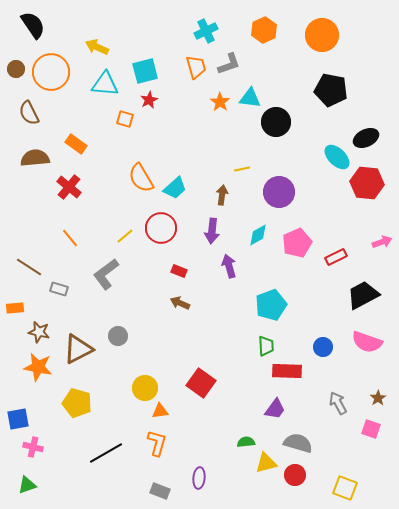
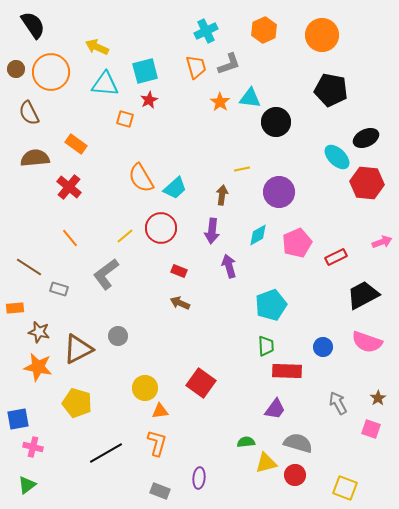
green triangle at (27, 485): rotated 18 degrees counterclockwise
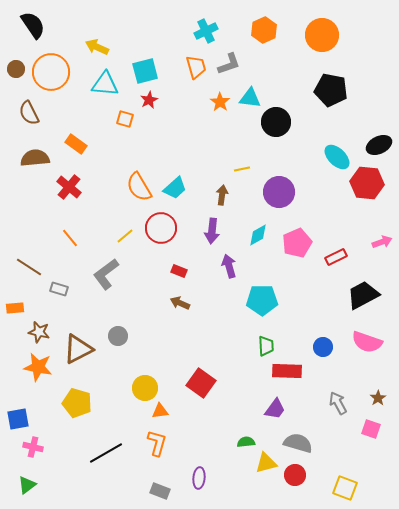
black ellipse at (366, 138): moved 13 px right, 7 px down
orange semicircle at (141, 178): moved 2 px left, 9 px down
cyan pentagon at (271, 305): moved 9 px left, 5 px up; rotated 20 degrees clockwise
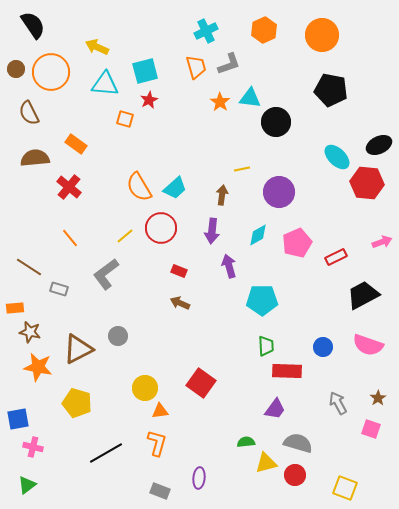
brown star at (39, 332): moved 9 px left
pink semicircle at (367, 342): moved 1 px right, 3 px down
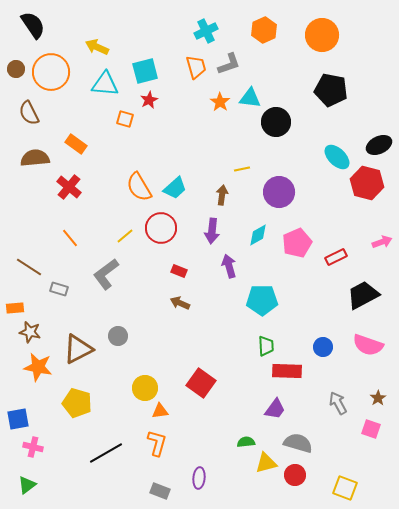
red hexagon at (367, 183): rotated 8 degrees clockwise
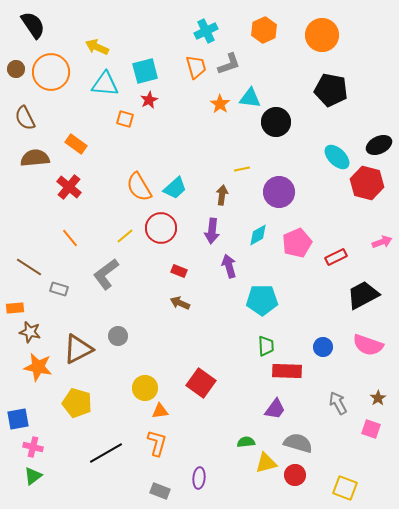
orange star at (220, 102): moved 2 px down
brown semicircle at (29, 113): moved 4 px left, 5 px down
green triangle at (27, 485): moved 6 px right, 9 px up
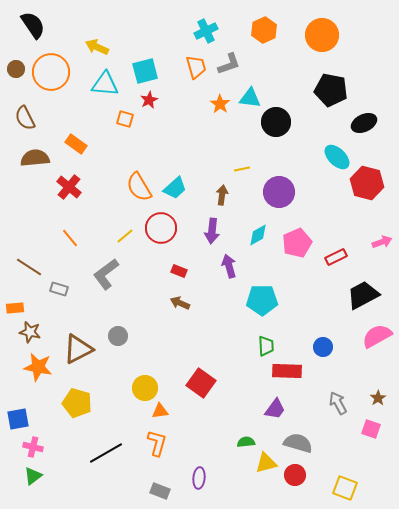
black ellipse at (379, 145): moved 15 px left, 22 px up
pink semicircle at (368, 345): moved 9 px right, 9 px up; rotated 132 degrees clockwise
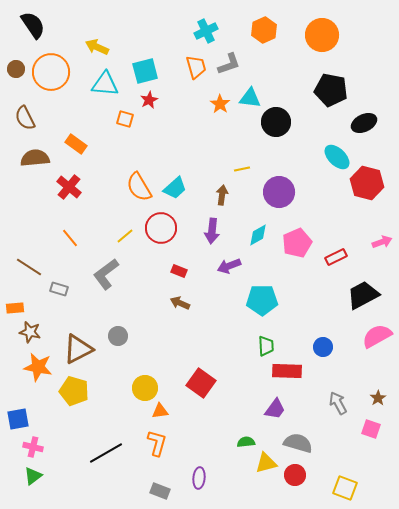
purple arrow at (229, 266): rotated 95 degrees counterclockwise
yellow pentagon at (77, 403): moved 3 px left, 12 px up
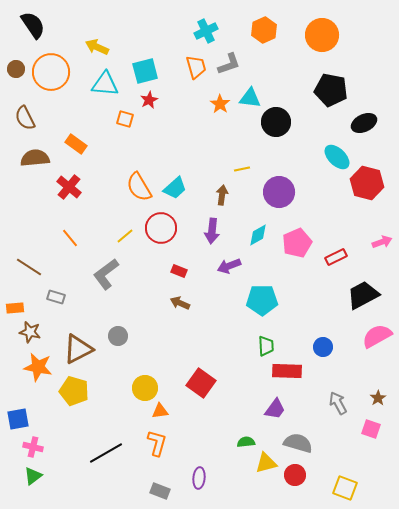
gray rectangle at (59, 289): moved 3 px left, 8 px down
